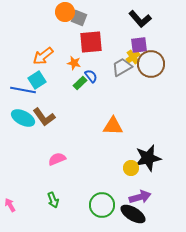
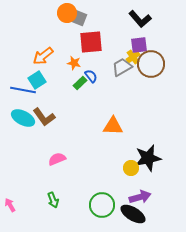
orange circle: moved 2 px right, 1 px down
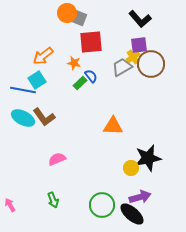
black ellipse: moved 1 px left; rotated 10 degrees clockwise
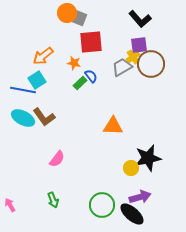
pink semicircle: rotated 150 degrees clockwise
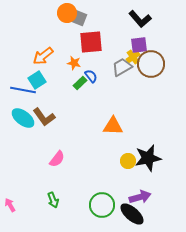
cyan ellipse: rotated 10 degrees clockwise
yellow circle: moved 3 px left, 7 px up
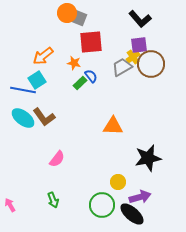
yellow circle: moved 10 px left, 21 px down
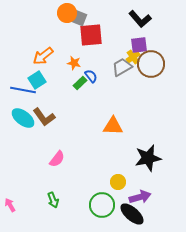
red square: moved 7 px up
